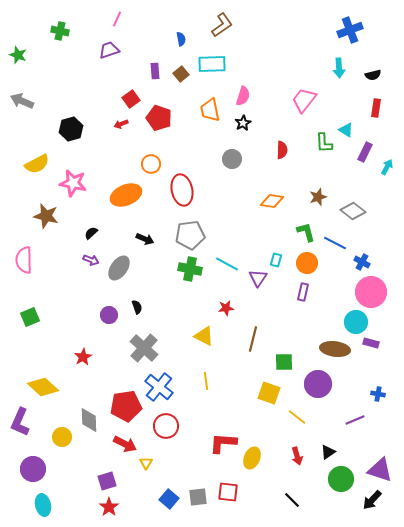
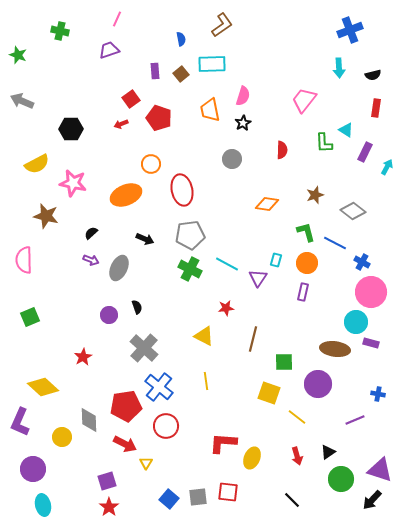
black hexagon at (71, 129): rotated 15 degrees clockwise
brown star at (318, 197): moved 3 px left, 2 px up
orange diamond at (272, 201): moved 5 px left, 3 px down
gray ellipse at (119, 268): rotated 10 degrees counterclockwise
green cross at (190, 269): rotated 15 degrees clockwise
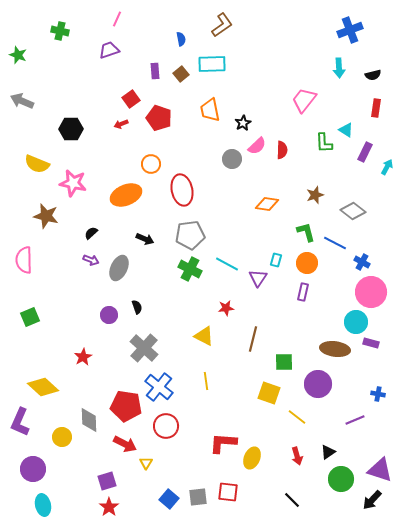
pink semicircle at (243, 96): moved 14 px right, 50 px down; rotated 30 degrees clockwise
yellow semicircle at (37, 164): rotated 50 degrees clockwise
red pentagon at (126, 406): rotated 16 degrees clockwise
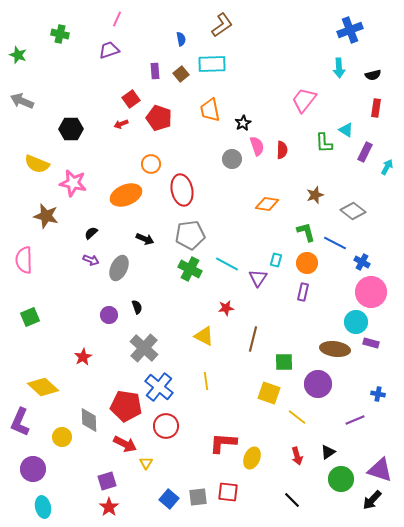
green cross at (60, 31): moved 3 px down
pink semicircle at (257, 146): rotated 66 degrees counterclockwise
cyan ellipse at (43, 505): moved 2 px down
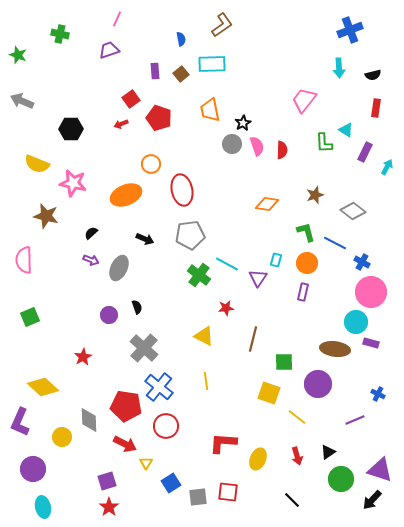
gray circle at (232, 159): moved 15 px up
green cross at (190, 269): moved 9 px right, 6 px down; rotated 10 degrees clockwise
blue cross at (378, 394): rotated 16 degrees clockwise
yellow ellipse at (252, 458): moved 6 px right, 1 px down
blue square at (169, 499): moved 2 px right, 16 px up; rotated 18 degrees clockwise
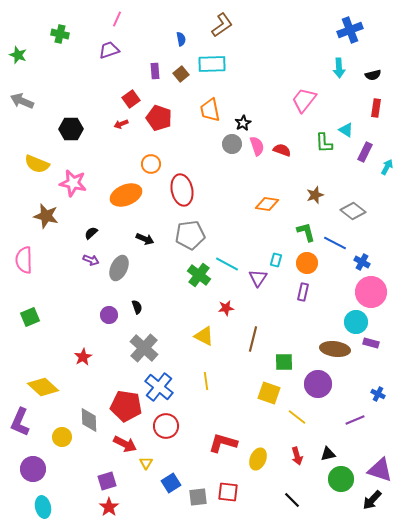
red semicircle at (282, 150): rotated 72 degrees counterclockwise
red L-shape at (223, 443): rotated 12 degrees clockwise
black triangle at (328, 452): moved 2 px down; rotated 21 degrees clockwise
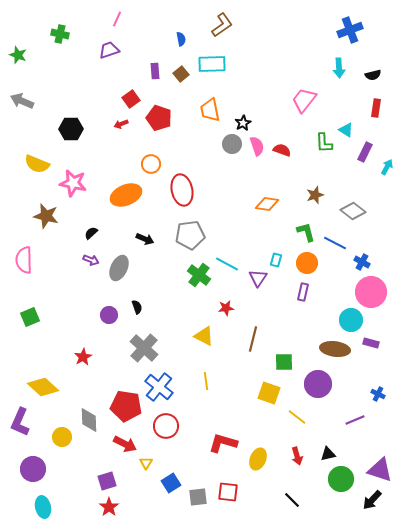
cyan circle at (356, 322): moved 5 px left, 2 px up
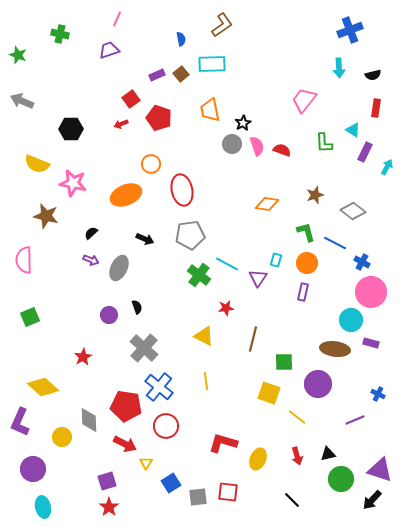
purple rectangle at (155, 71): moved 2 px right, 4 px down; rotated 70 degrees clockwise
cyan triangle at (346, 130): moved 7 px right
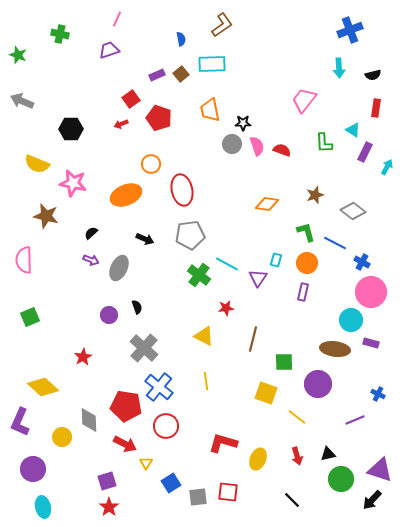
black star at (243, 123): rotated 28 degrees clockwise
yellow square at (269, 393): moved 3 px left
